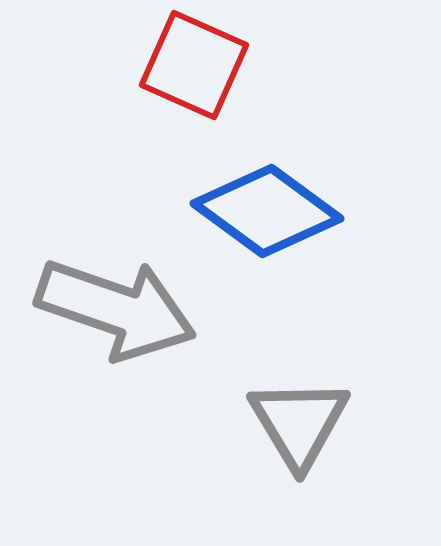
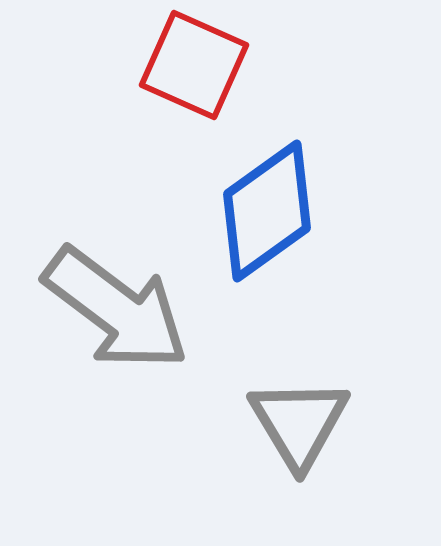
blue diamond: rotated 72 degrees counterclockwise
gray arrow: rotated 18 degrees clockwise
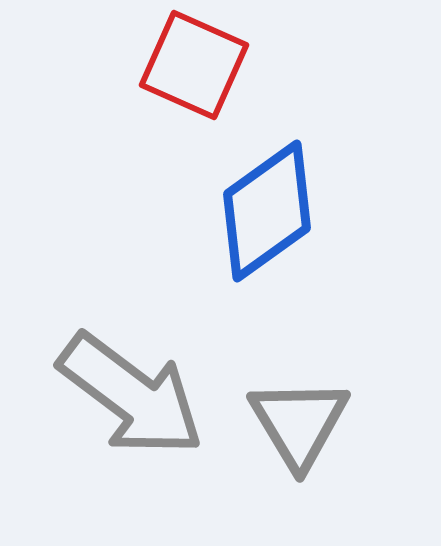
gray arrow: moved 15 px right, 86 px down
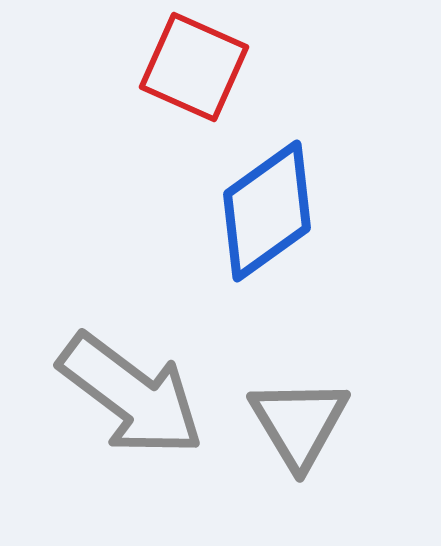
red square: moved 2 px down
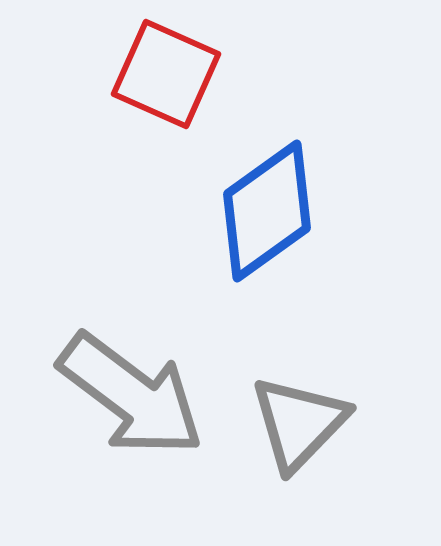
red square: moved 28 px left, 7 px down
gray triangle: rotated 15 degrees clockwise
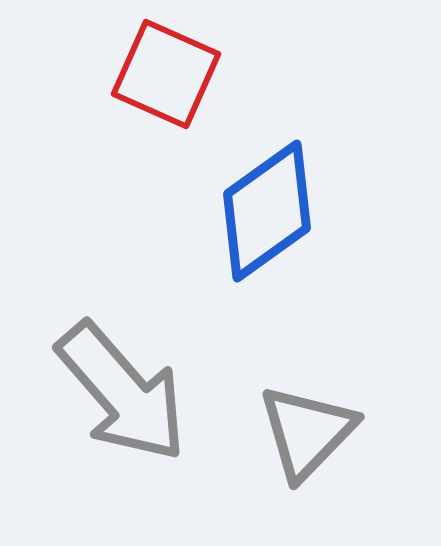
gray arrow: moved 9 px left, 3 px up; rotated 12 degrees clockwise
gray triangle: moved 8 px right, 9 px down
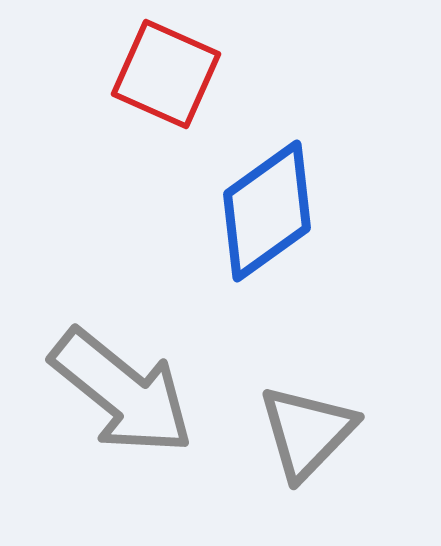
gray arrow: rotated 10 degrees counterclockwise
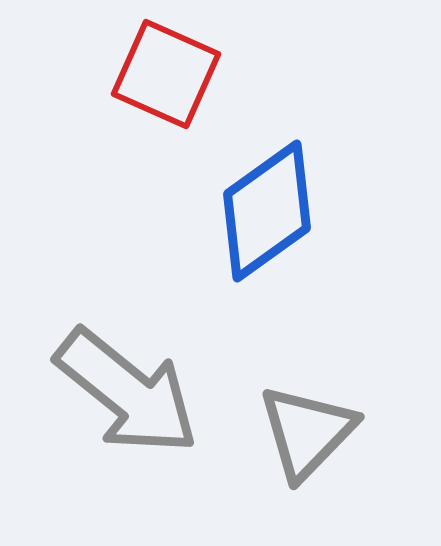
gray arrow: moved 5 px right
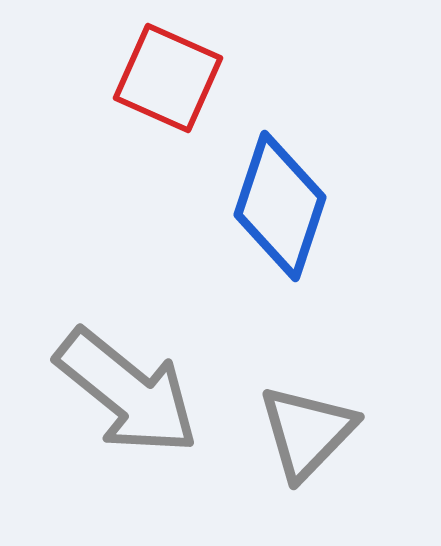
red square: moved 2 px right, 4 px down
blue diamond: moved 13 px right, 5 px up; rotated 36 degrees counterclockwise
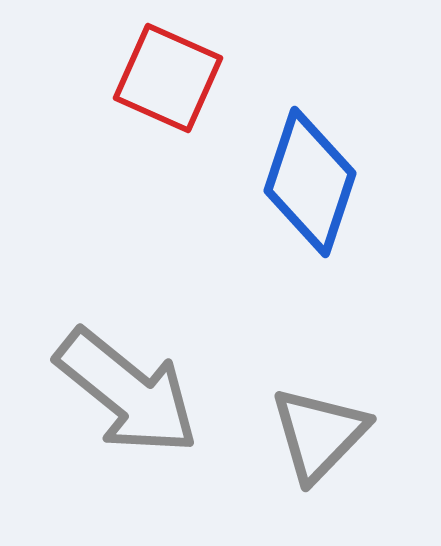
blue diamond: moved 30 px right, 24 px up
gray triangle: moved 12 px right, 2 px down
